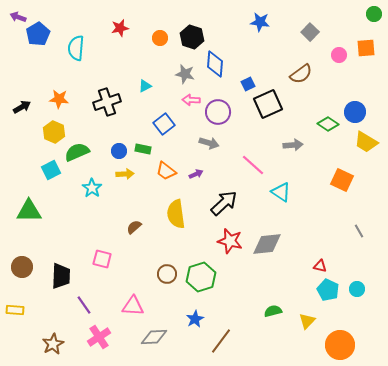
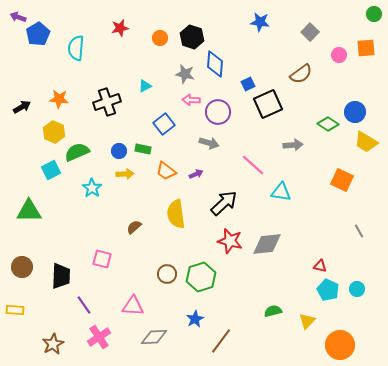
cyan triangle at (281, 192): rotated 25 degrees counterclockwise
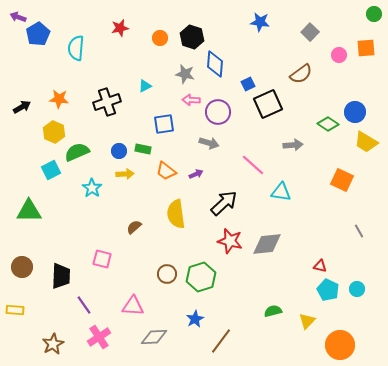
blue square at (164, 124): rotated 30 degrees clockwise
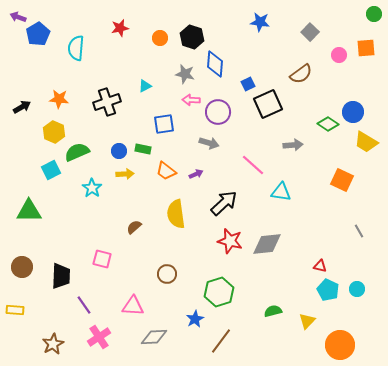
blue circle at (355, 112): moved 2 px left
green hexagon at (201, 277): moved 18 px right, 15 px down
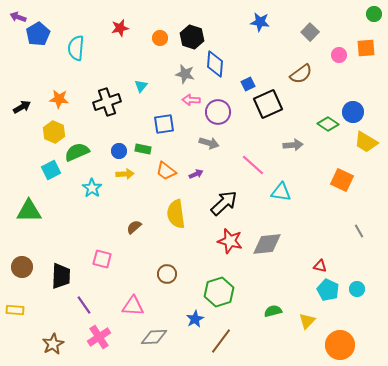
cyan triangle at (145, 86): moved 4 px left; rotated 24 degrees counterclockwise
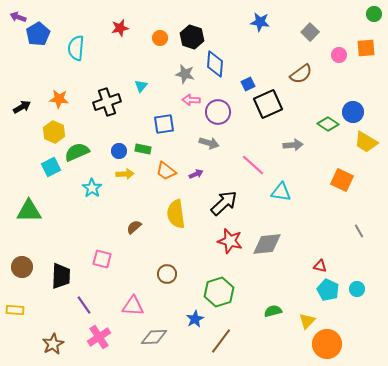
cyan square at (51, 170): moved 3 px up
orange circle at (340, 345): moved 13 px left, 1 px up
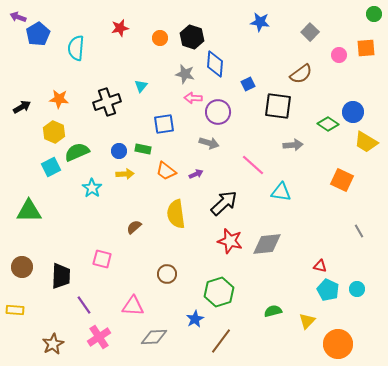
pink arrow at (191, 100): moved 2 px right, 2 px up
black square at (268, 104): moved 10 px right, 2 px down; rotated 32 degrees clockwise
orange circle at (327, 344): moved 11 px right
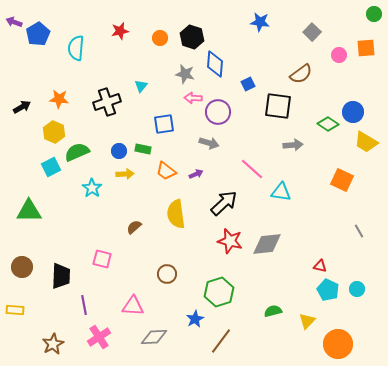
purple arrow at (18, 17): moved 4 px left, 5 px down
red star at (120, 28): moved 3 px down
gray square at (310, 32): moved 2 px right
pink line at (253, 165): moved 1 px left, 4 px down
purple line at (84, 305): rotated 24 degrees clockwise
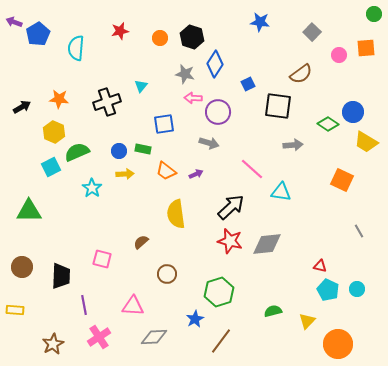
blue diamond at (215, 64): rotated 28 degrees clockwise
black arrow at (224, 203): moved 7 px right, 4 px down
brown semicircle at (134, 227): moved 7 px right, 15 px down
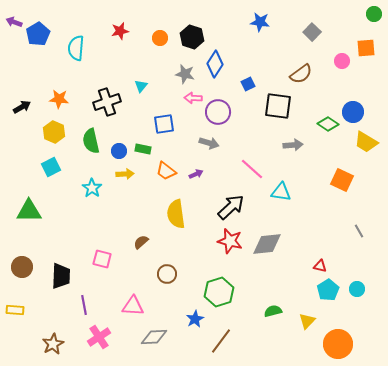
pink circle at (339, 55): moved 3 px right, 6 px down
green semicircle at (77, 152): moved 14 px right, 11 px up; rotated 80 degrees counterclockwise
cyan pentagon at (328, 290): rotated 15 degrees clockwise
